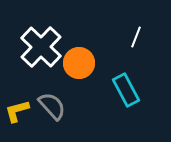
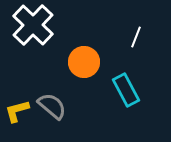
white cross: moved 8 px left, 22 px up
orange circle: moved 5 px right, 1 px up
gray semicircle: rotated 8 degrees counterclockwise
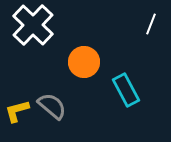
white line: moved 15 px right, 13 px up
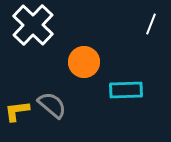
cyan rectangle: rotated 64 degrees counterclockwise
gray semicircle: moved 1 px up
yellow L-shape: rotated 8 degrees clockwise
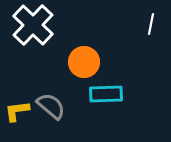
white line: rotated 10 degrees counterclockwise
cyan rectangle: moved 20 px left, 4 px down
gray semicircle: moved 1 px left, 1 px down
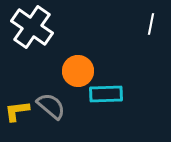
white cross: moved 1 px left, 2 px down; rotated 9 degrees counterclockwise
orange circle: moved 6 px left, 9 px down
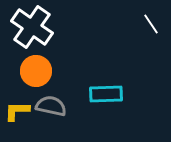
white line: rotated 45 degrees counterclockwise
orange circle: moved 42 px left
gray semicircle: rotated 28 degrees counterclockwise
yellow L-shape: rotated 8 degrees clockwise
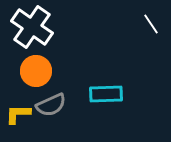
gray semicircle: moved 1 px up; rotated 144 degrees clockwise
yellow L-shape: moved 1 px right, 3 px down
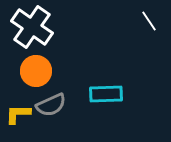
white line: moved 2 px left, 3 px up
